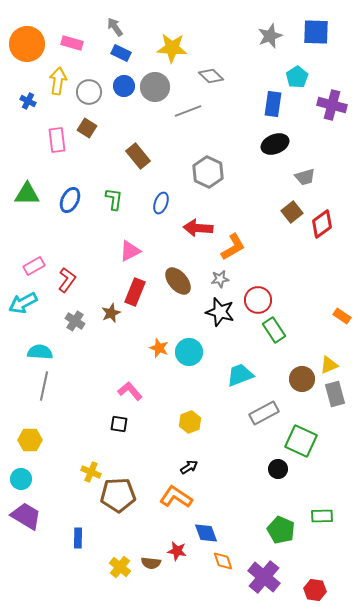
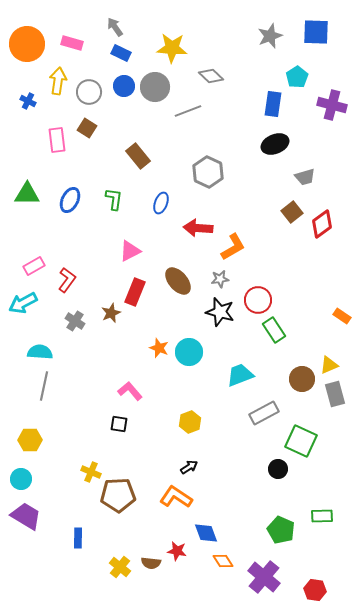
orange diamond at (223, 561): rotated 15 degrees counterclockwise
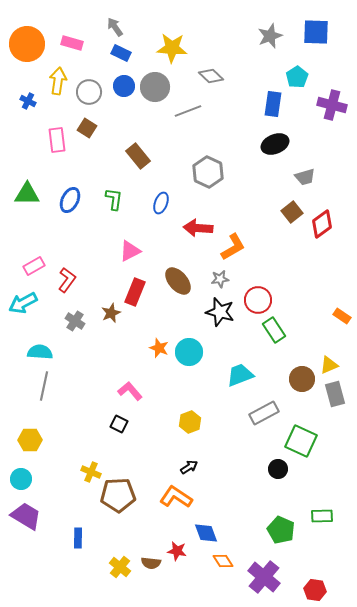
black square at (119, 424): rotated 18 degrees clockwise
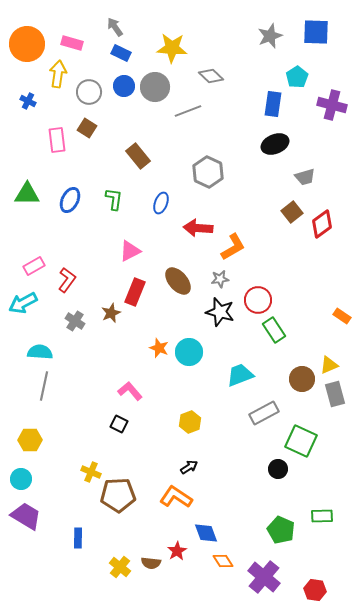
yellow arrow at (58, 81): moved 7 px up
red star at (177, 551): rotated 30 degrees clockwise
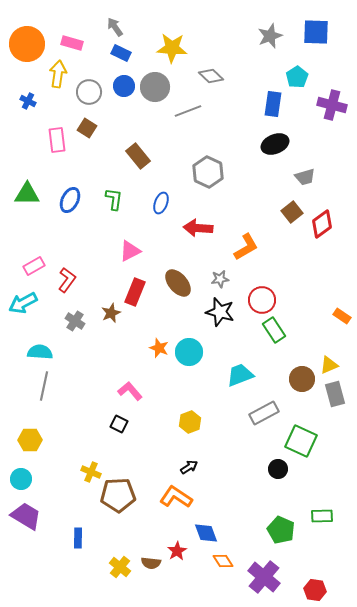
orange L-shape at (233, 247): moved 13 px right
brown ellipse at (178, 281): moved 2 px down
red circle at (258, 300): moved 4 px right
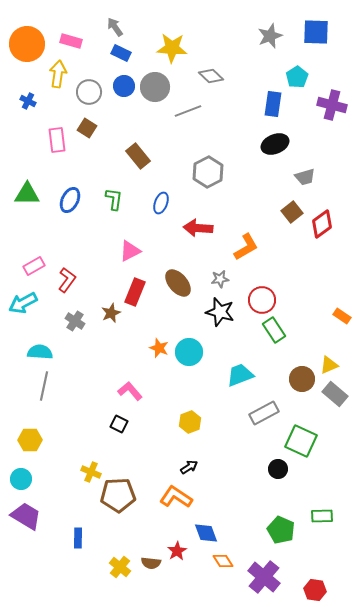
pink rectangle at (72, 43): moved 1 px left, 2 px up
gray hexagon at (208, 172): rotated 8 degrees clockwise
gray rectangle at (335, 394): rotated 35 degrees counterclockwise
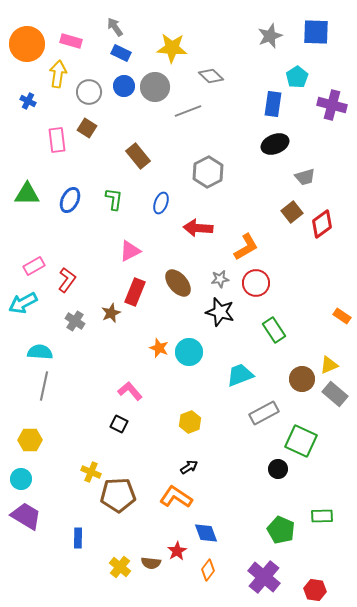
red circle at (262, 300): moved 6 px left, 17 px up
orange diamond at (223, 561): moved 15 px left, 9 px down; rotated 70 degrees clockwise
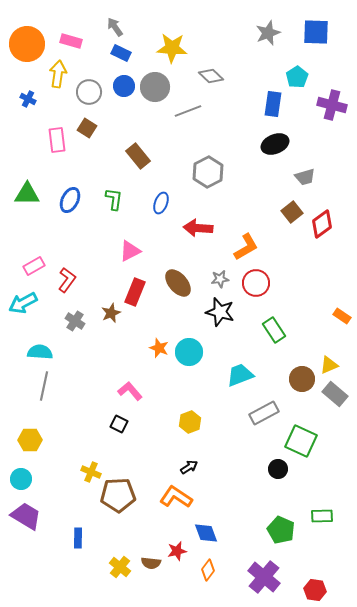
gray star at (270, 36): moved 2 px left, 3 px up
blue cross at (28, 101): moved 2 px up
red star at (177, 551): rotated 18 degrees clockwise
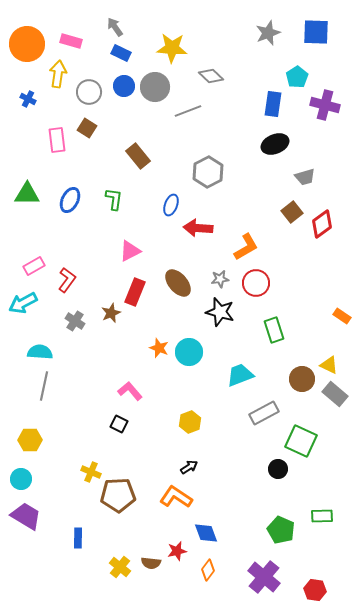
purple cross at (332, 105): moved 7 px left
blue ellipse at (161, 203): moved 10 px right, 2 px down
green rectangle at (274, 330): rotated 15 degrees clockwise
yellow triangle at (329, 365): rotated 48 degrees clockwise
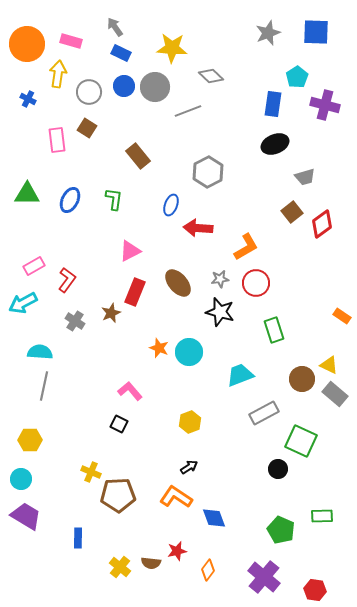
blue diamond at (206, 533): moved 8 px right, 15 px up
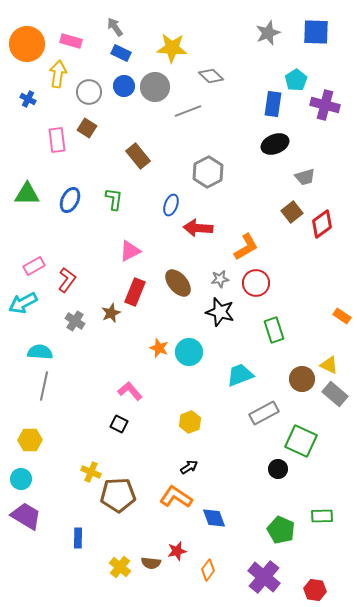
cyan pentagon at (297, 77): moved 1 px left, 3 px down
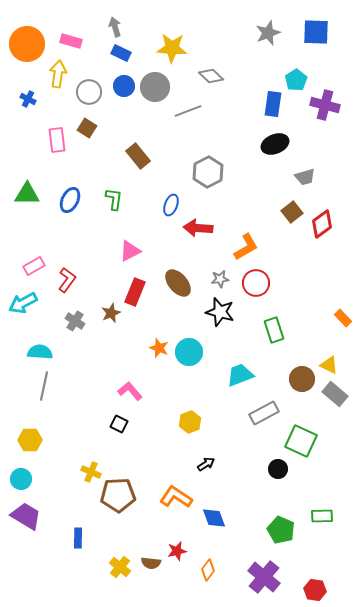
gray arrow at (115, 27): rotated 18 degrees clockwise
orange rectangle at (342, 316): moved 1 px right, 2 px down; rotated 12 degrees clockwise
black arrow at (189, 467): moved 17 px right, 3 px up
